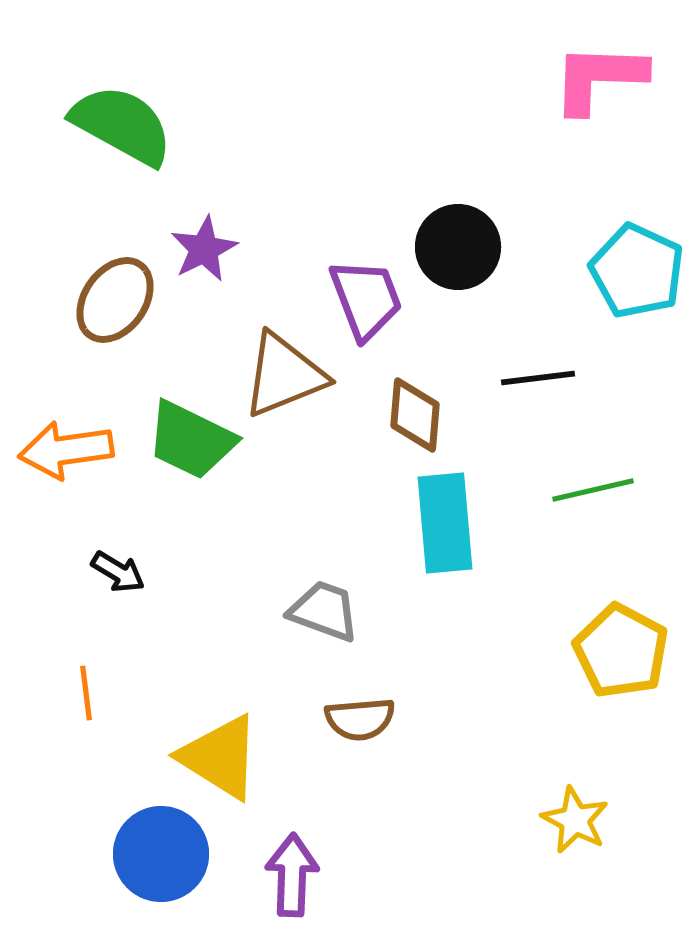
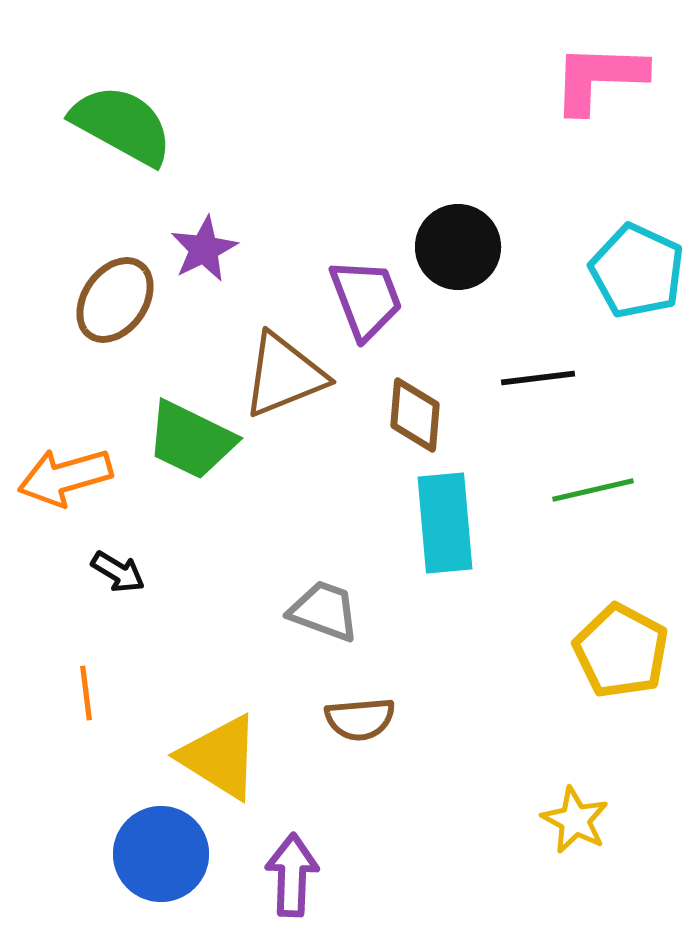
orange arrow: moved 1 px left, 27 px down; rotated 8 degrees counterclockwise
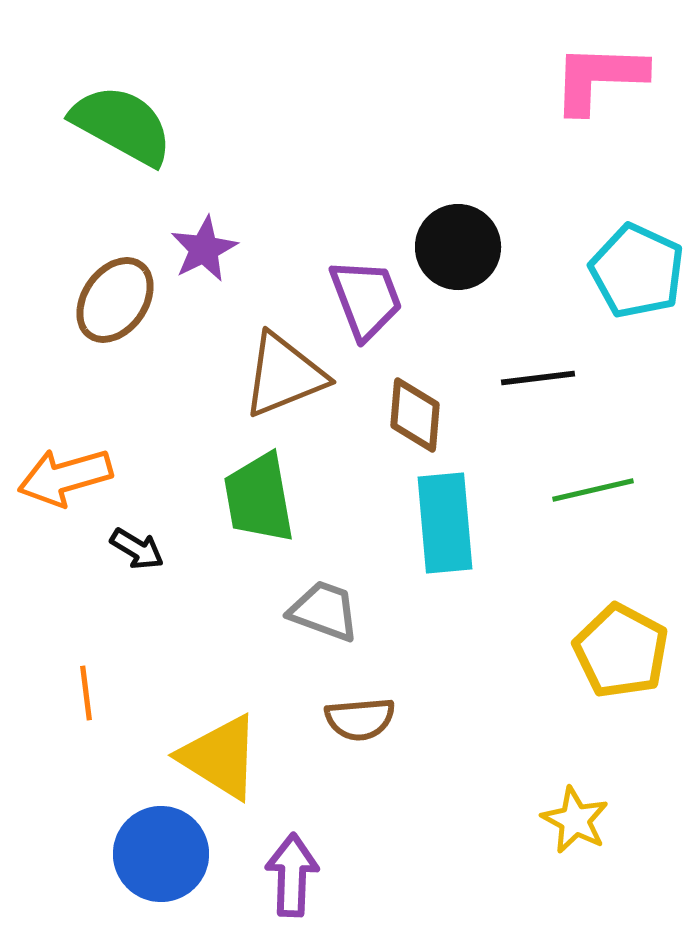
green trapezoid: moved 68 px right, 58 px down; rotated 54 degrees clockwise
black arrow: moved 19 px right, 23 px up
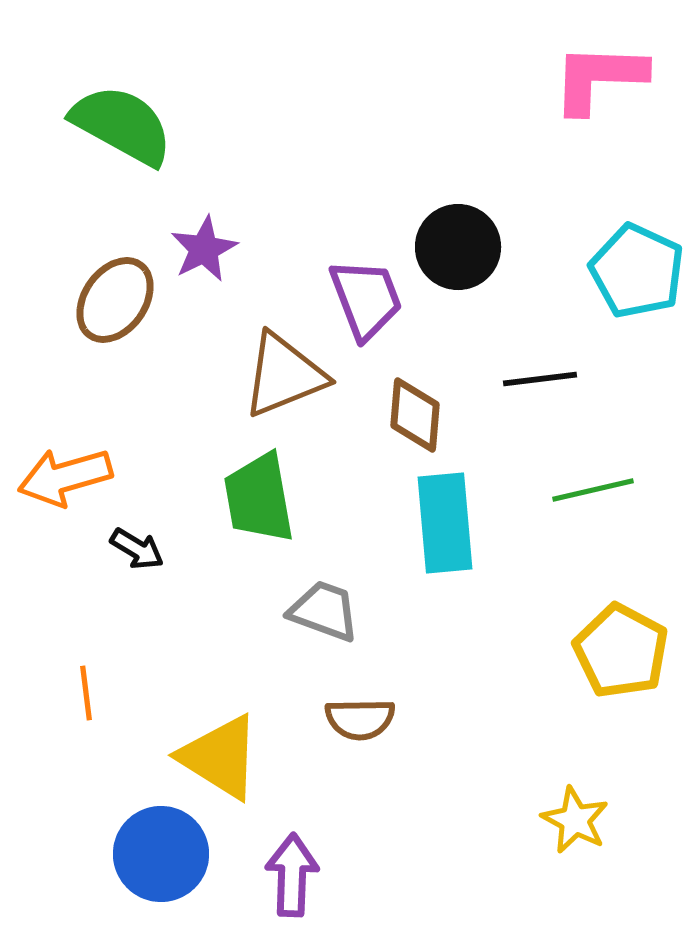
black line: moved 2 px right, 1 px down
brown semicircle: rotated 4 degrees clockwise
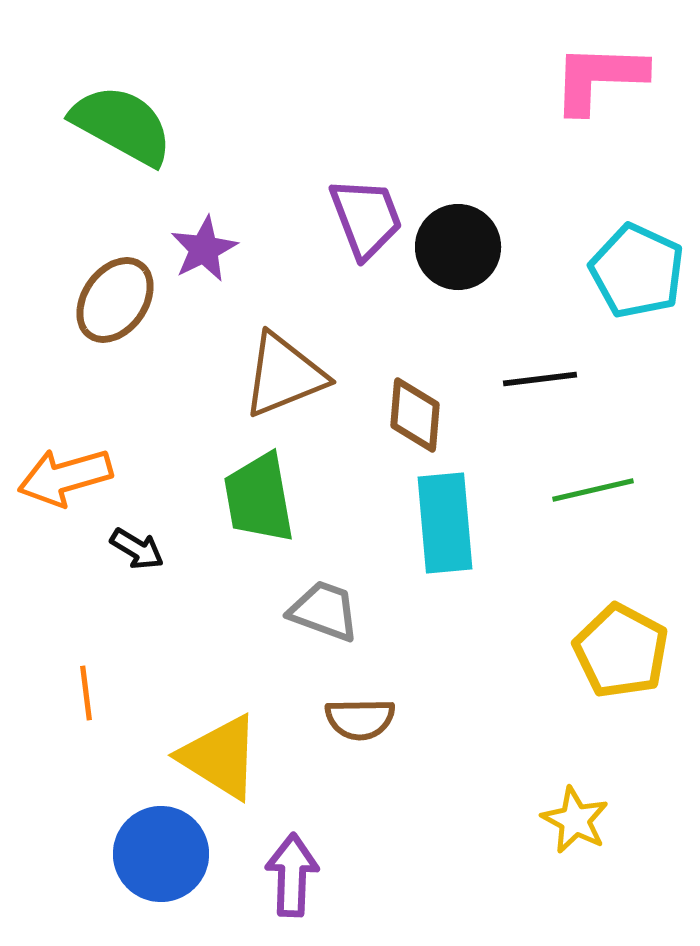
purple trapezoid: moved 81 px up
